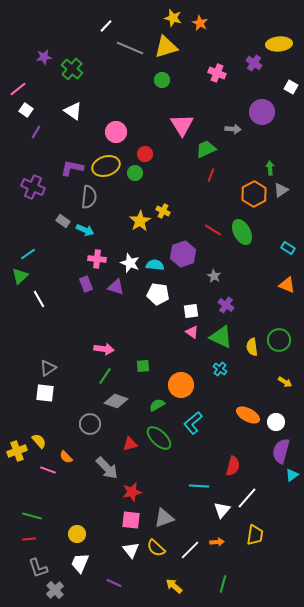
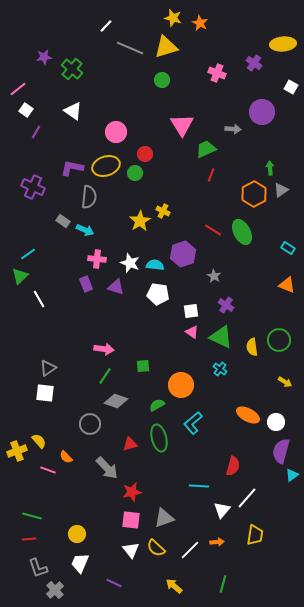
yellow ellipse at (279, 44): moved 4 px right
green ellipse at (159, 438): rotated 32 degrees clockwise
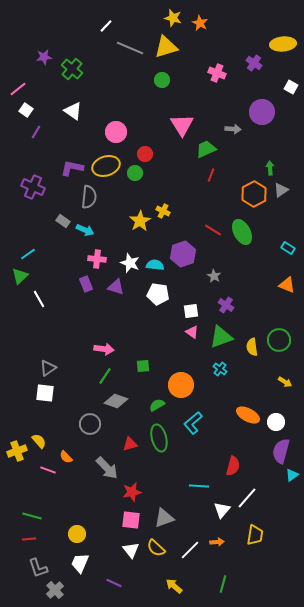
green triangle at (221, 337): rotated 45 degrees counterclockwise
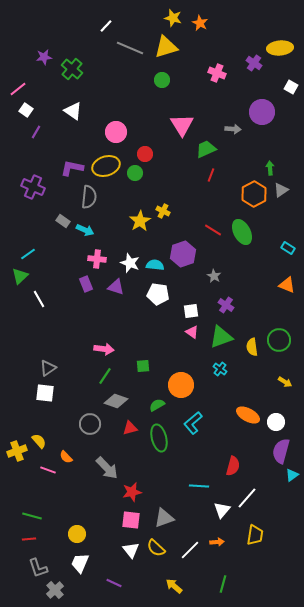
yellow ellipse at (283, 44): moved 3 px left, 4 px down
red triangle at (130, 444): moved 16 px up
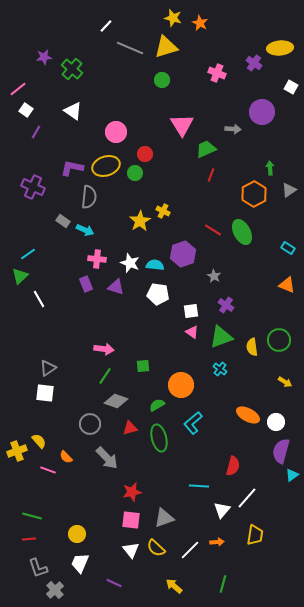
gray triangle at (281, 190): moved 8 px right
gray arrow at (107, 468): moved 10 px up
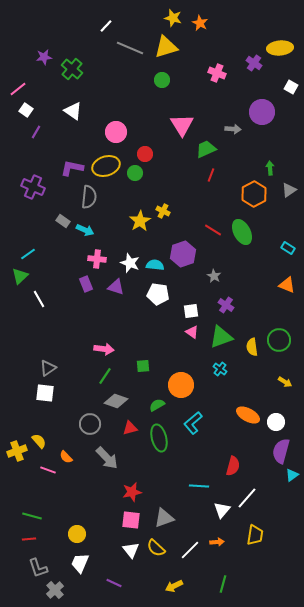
yellow arrow at (174, 586): rotated 66 degrees counterclockwise
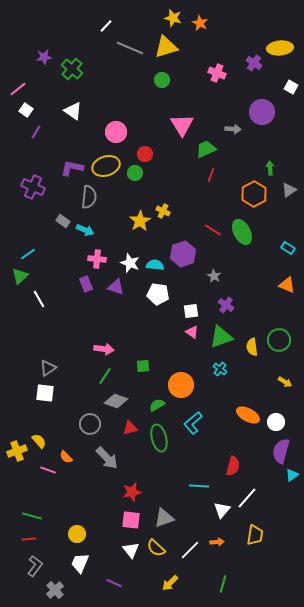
gray L-shape at (38, 568): moved 3 px left, 2 px up; rotated 125 degrees counterclockwise
yellow arrow at (174, 586): moved 4 px left, 3 px up; rotated 18 degrees counterclockwise
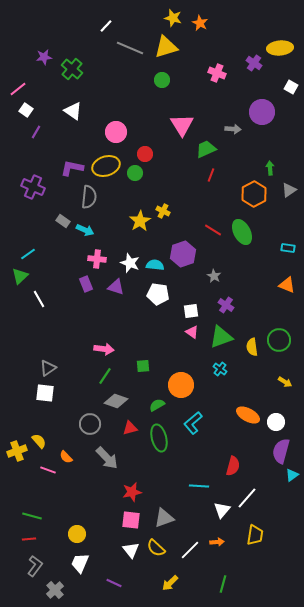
cyan rectangle at (288, 248): rotated 24 degrees counterclockwise
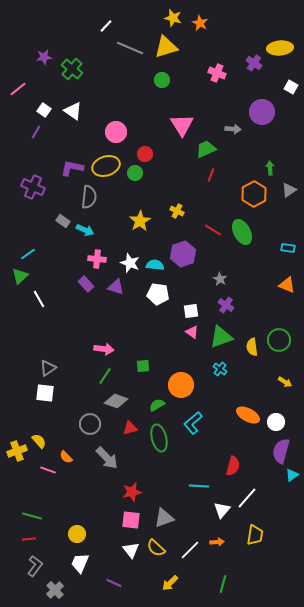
white square at (26, 110): moved 18 px right
yellow cross at (163, 211): moved 14 px right
gray star at (214, 276): moved 6 px right, 3 px down
purple rectangle at (86, 284): rotated 21 degrees counterclockwise
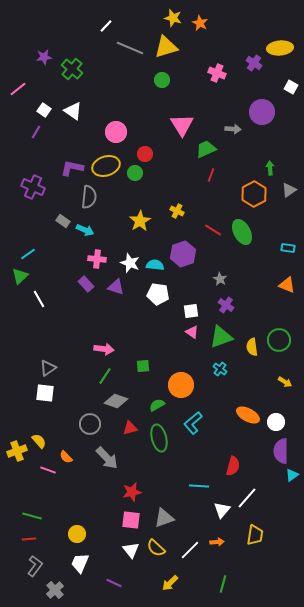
purple semicircle at (281, 451): rotated 15 degrees counterclockwise
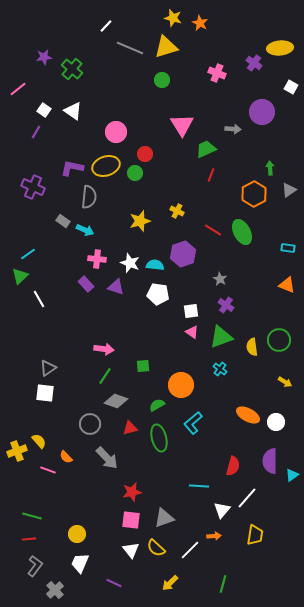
yellow star at (140, 221): rotated 15 degrees clockwise
purple semicircle at (281, 451): moved 11 px left, 10 px down
orange arrow at (217, 542): moved 3 px left, 6 px up
